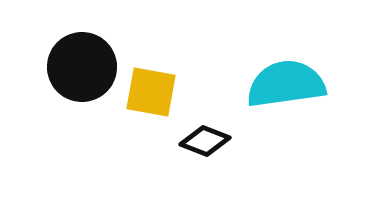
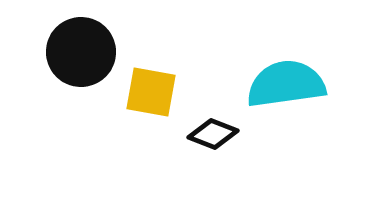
black circle: moved 1 px left, 15 px up
black diamond: moved 8 px right, 7 px up
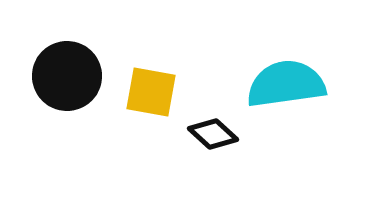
black circle: moved 14 px left, 24 px down
black diamond: rotated 21 degrees clockwise
